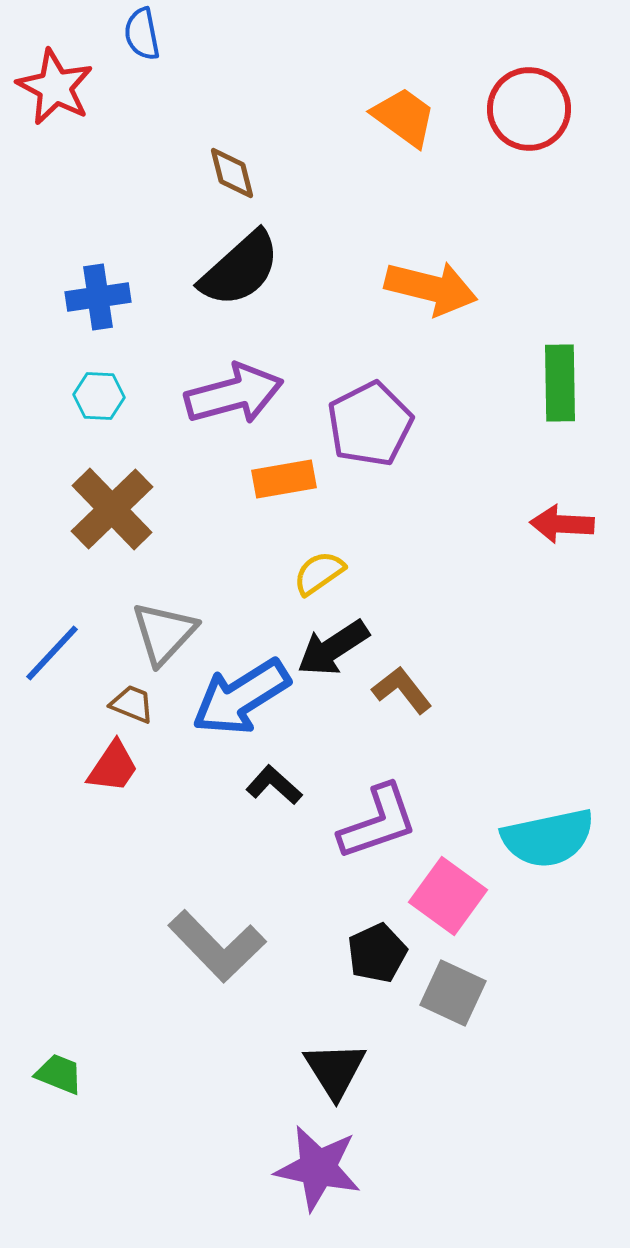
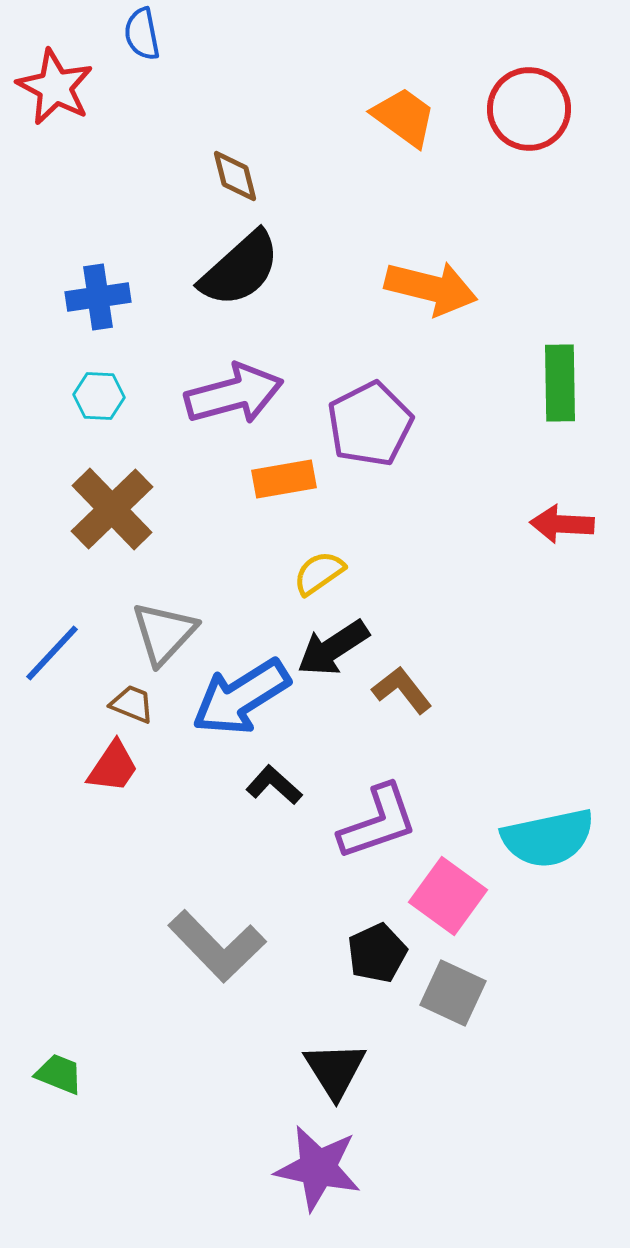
brown diamond: moved 3 px right, 3 px down
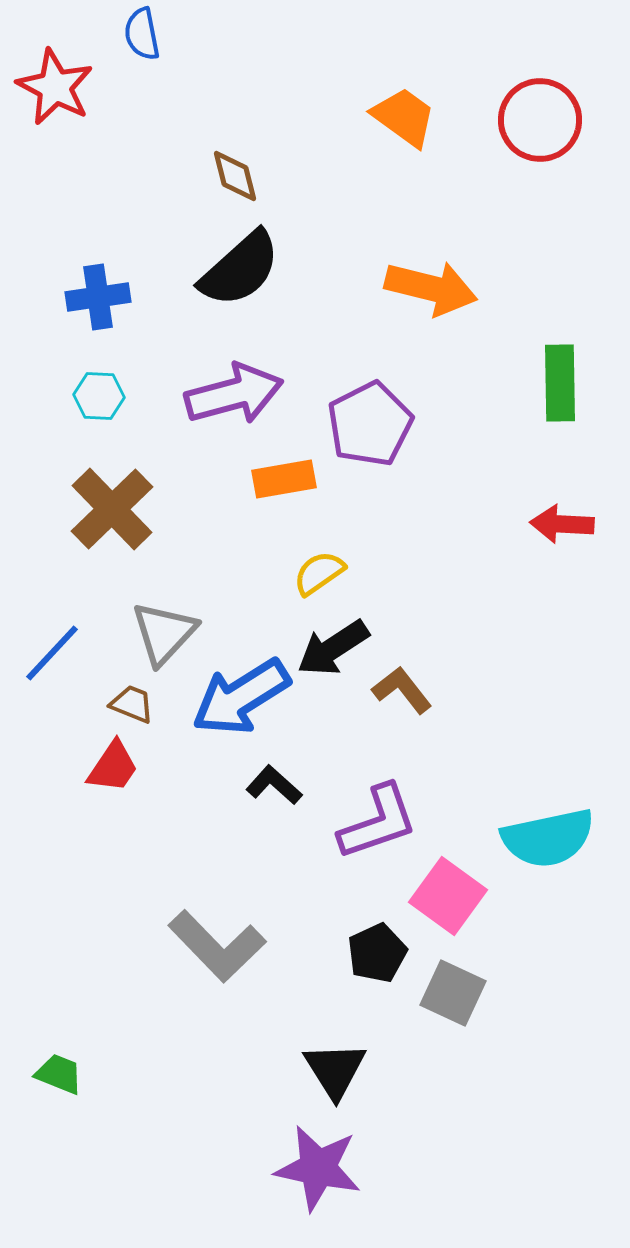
red circle: moved 11 px right, 11 px down
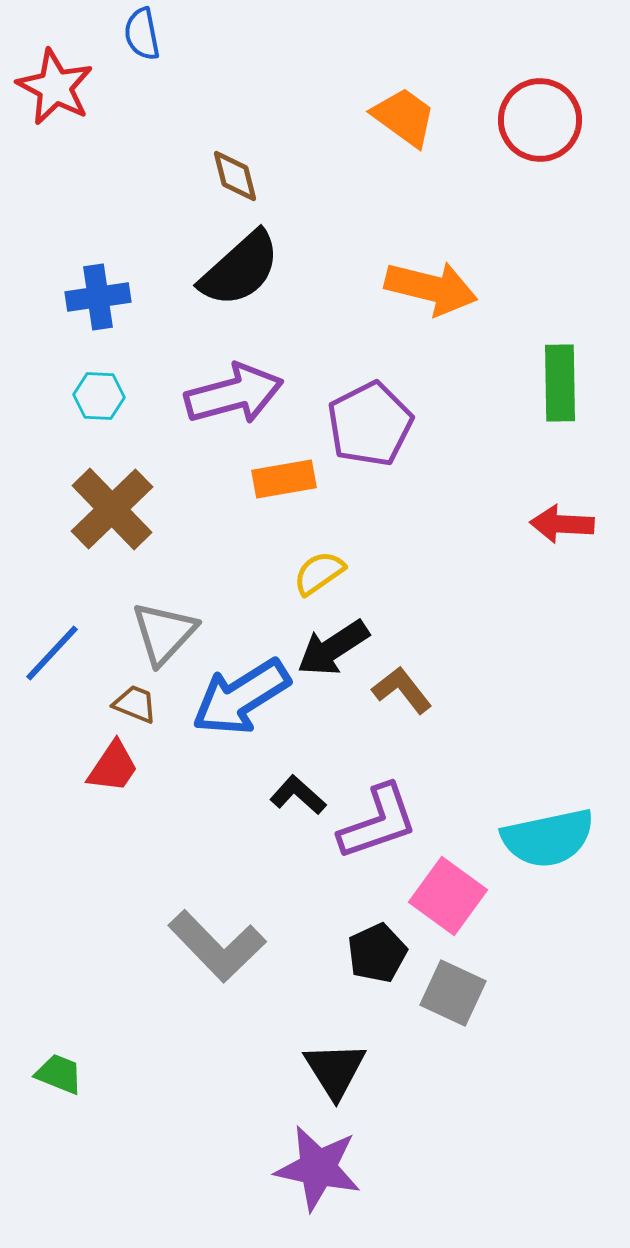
brown trapezoid: moved 3 px right
black L-shape: moved 24 px right, 10 px down
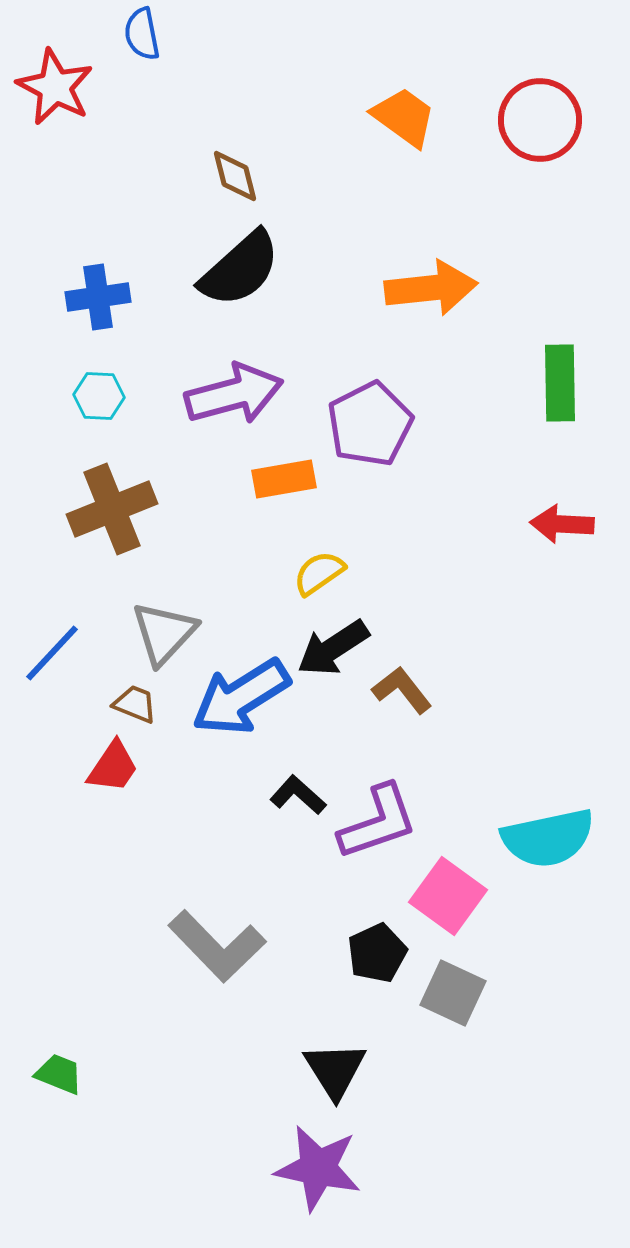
orange arrow: rotated 20 degrees counterclockwise
brown cross: rotated 22 degrees clockwise
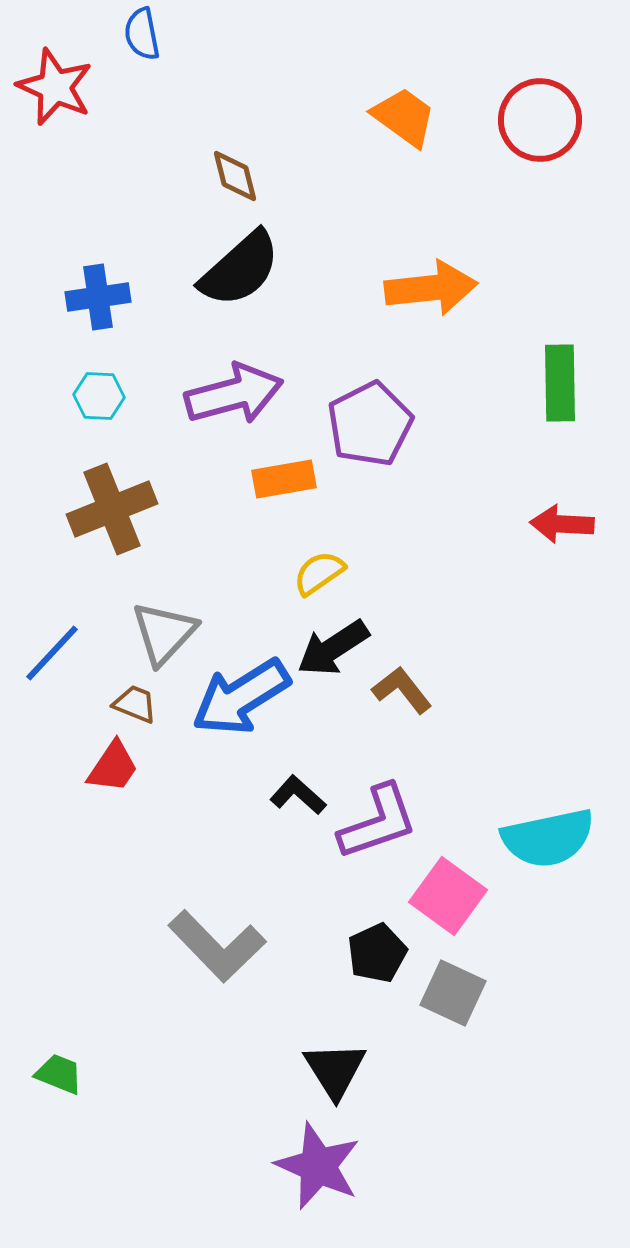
red star: rotated 4 degrees counterclockwise
purple star: moved 2 px up; rotated 12 degrees clockwise
